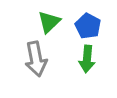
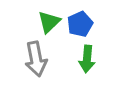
blue pentagon: moved 8 px left, 2 px up; rotated 20 degrees clockwise
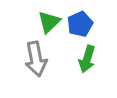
green arrow: rotated 12 degrees clockwise
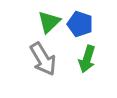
blue pentagon: rotated 30 degrees counterclockwise
gray arrow: moved 7 px right; rotated 20 degrees counterclockwise
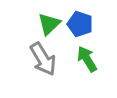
green triangle: moved 2 px down
green arrow: rotated 132 degrees clockwise
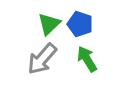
gray arrow: moved 1 px left; rotated 72 degrees clockwise
